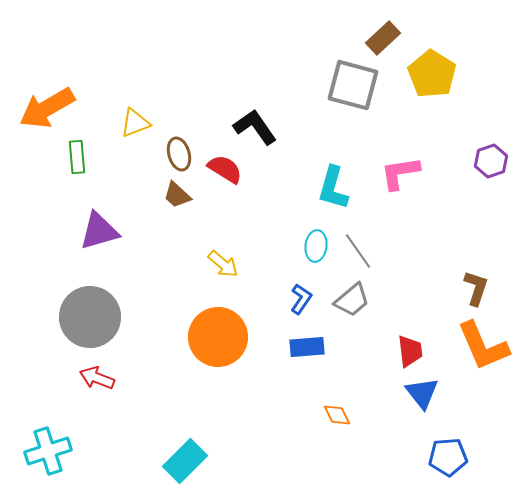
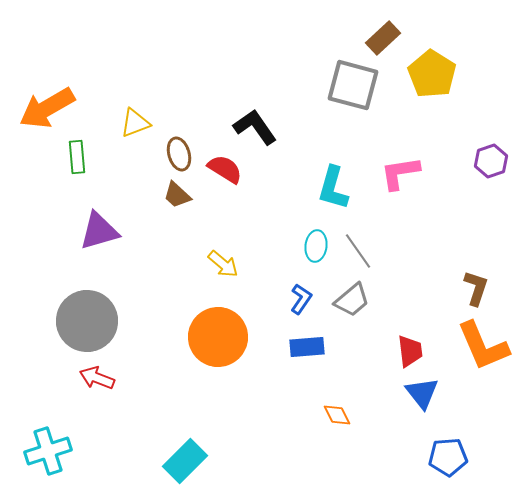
gray circle: moved 3 px left, 4 px down
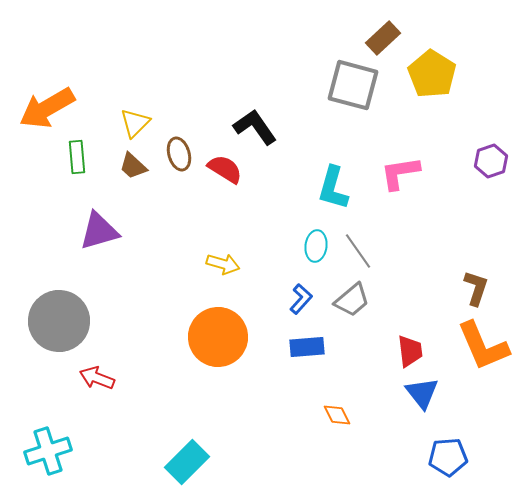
yellow triangle: rotated 24 degrees counterclockwise
brown trapezoid: moved 44 px left, 29 px up
yellow arrow: rotated 24 degrees counterclockwise
blue L-shape: rotated 8 degrees clockwise
gray circle: moved 28 px left
cyan rectangle: moved 2 px right, 1 px down
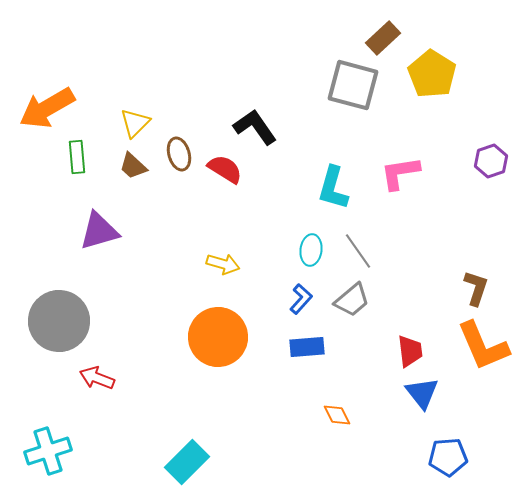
cyan ellipse: moved 5 px left, 4 px down
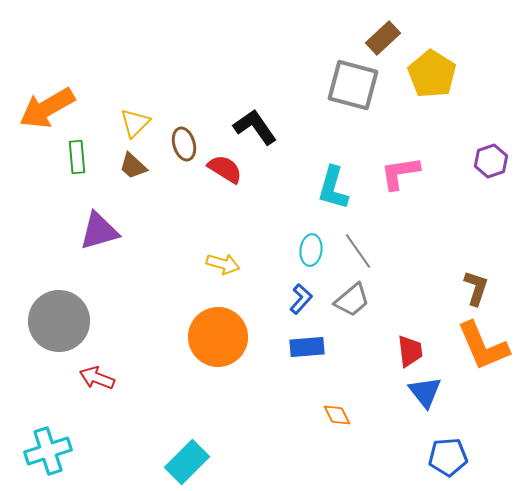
brown ellipse: moved 5 px right, 10 px up
blue triangle: moved 3 px right, 1 px up
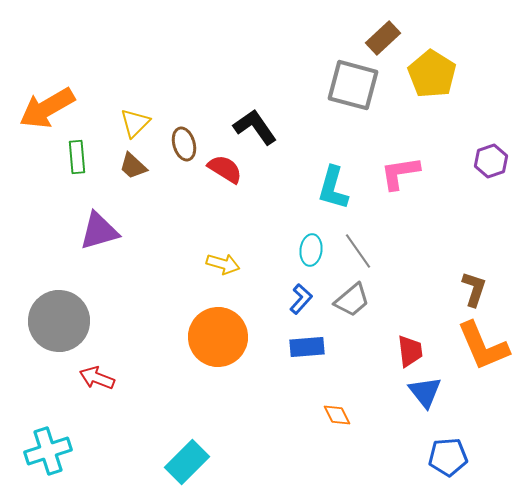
brown L-shape: moved 2 px left, 1 px down
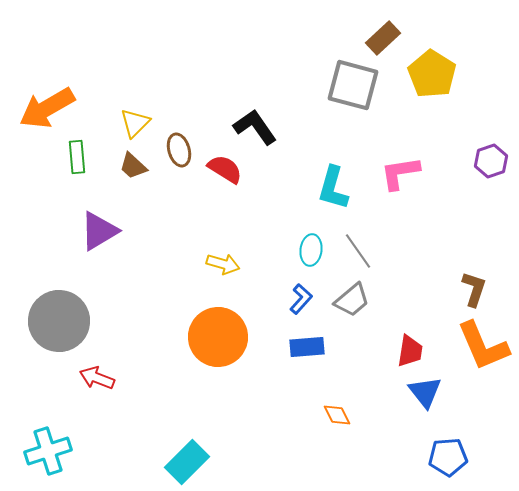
brown ellipse: moved 5 px left, 6 px down
purple triangle: rotated 15 degrees counterclockwise
red trapezoid: rotated 16 degrees clockwise
